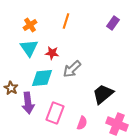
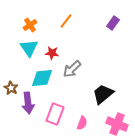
orange line: rotated 21 degrees clockwise
pink rectangle: moved 1 px down
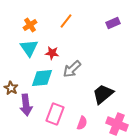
purple rectangle: rotated 32 degrees clockwise
purple arrow: moved 2 px left, 2 px down
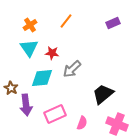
pink rectangle: rotated 45 degrees clockwise
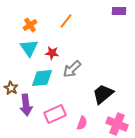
purple rectangle: moved 6 px right, 12 px up; rotated 24 degrees clockwise
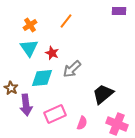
red star: rotated 16 degrees clockwise
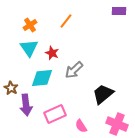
gray arrow: moved 2 px right, 1 px down
pink semicircle: moved 1 px left, 3 px down; rotated 128 degrees clockwise
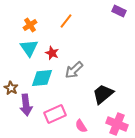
purple rectangle: rotated 24 degrees clockwise
